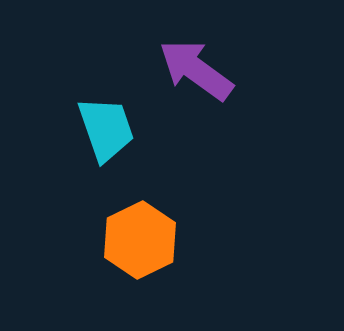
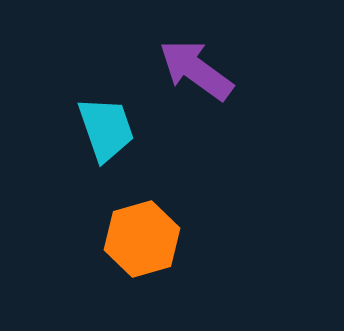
orange hexagon: moved 2 px right, 1 px up; rotated 10 degrees clockwise
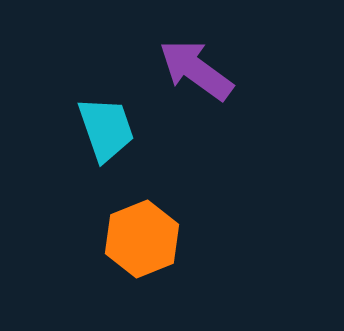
orange hexagon: rotated 6 degrees counterclockwise
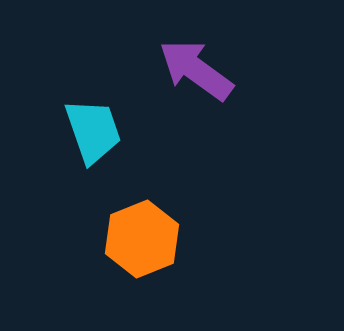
cyan trapezoid: moved 13 px left, 2 px down
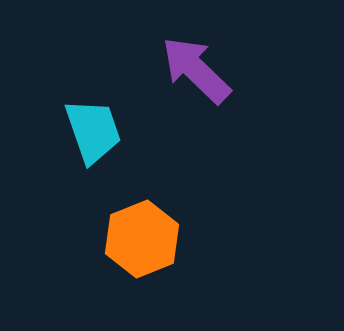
purple arrow: rotated 8 degrees clockwise
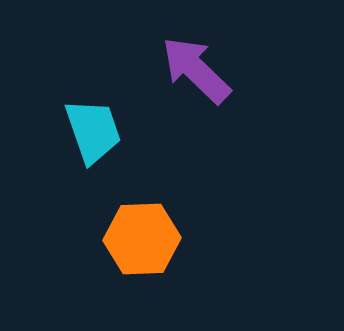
orange hexagon: rotated 20 degrees clockwise
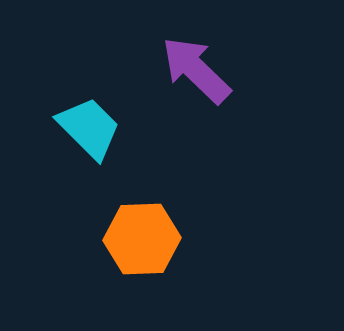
cyan trapezoid: moved 4 px left, 3 px up; rotated 26 degrees counterclockwise
